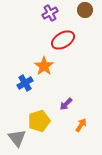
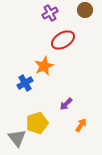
orange star: rotated 12 degrees clockwise
yellow pentagon: moved 2 px left, 2 px down
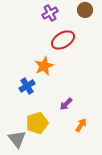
blue cross: moved 2 px right, 3 px down
gray triangle: moved 1 px down
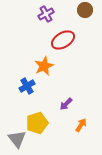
purple cross: moved 4 px left, 1 px down
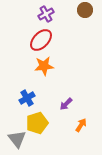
red ellipse: moved 22 px left; rotated 15 degrees counterclockwise
orange star: rotated 18 degrees clockwise
blue cross: moved 12 px down
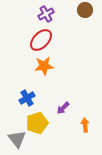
purple arrow: moved 3 px left, 4 px down
orange arrow: moved 4 px right; rotated 40 degrees counterclockwise
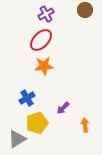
gray triangle: rotated 36 degrees clockwise
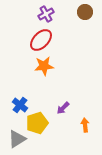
brown circle: moved 2 px down
blue cross: moved 7 px left, 7 px down; rotated 21 degrees counterclockwise
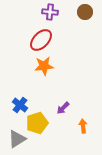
purple cross: moved 4 px right, 2 px up; rotated 35 degrees clockwise
orange arrow: moved 2 px left, 1 px down
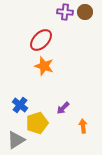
purple cross: moved 15 px right
orange star: rotated 24 degrees clockwise
gray triangle: moved 1 px left, 1 px down
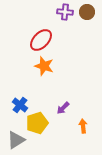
brown circle: moved 2 px right
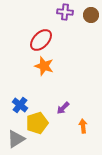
brown circle: moved 4 px right, 3 px down
gray triangle: moved 1 px up
